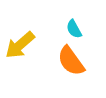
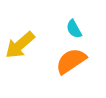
orange semicircle: rotated 92 degrees clockwise
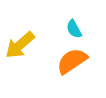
orange semicircle: moved 1 px right
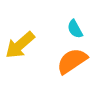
cyan semicircle: moved 1 px right
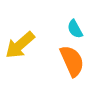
orange semicircle: rotated 100 degrees clockwise
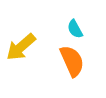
yellow arrow: moved 1 px right, 2 px down
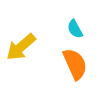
orange semicircle: moved 3 px right, 3 px down
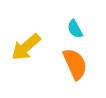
yellow arrow: moved 5 px right
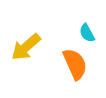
cyan semicircle: moved 12 px right, 4 px down
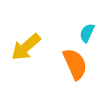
cyan semicircle: rotated 54 degrees clockwise
